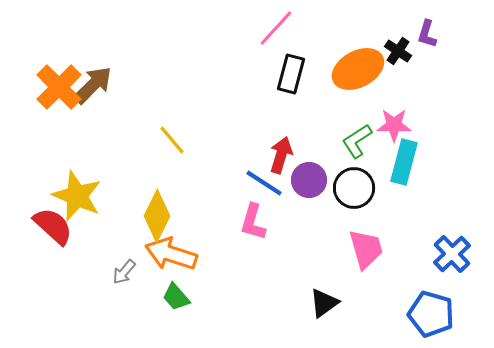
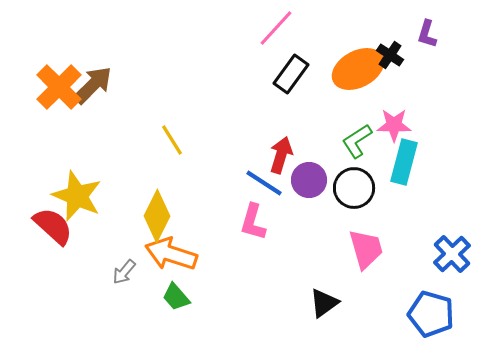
black cross: moved 8 px left, 4 px down
black rectangle: rotated 21 degrees clockwise
yellow line: rotated 8 degrees clockwise
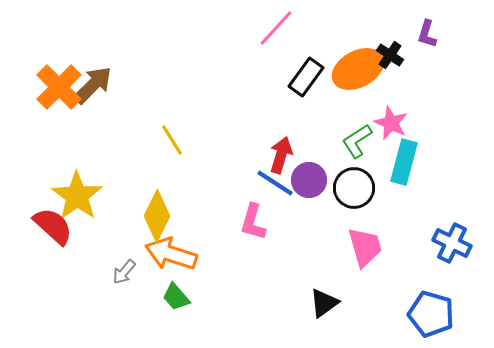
black rectangle: moved 15 px right, 3 px down
pink star: moved 3 px left, 2 px up; rotated 24 degrees clockwise
blue line: moved 11 px right
yellow star: rotated 12 degrees clockwise
pink trapezoid: moved 1 px left, 2 px up
blue cross: moved 11 px up; rotated 21 degrees counterclockwise
